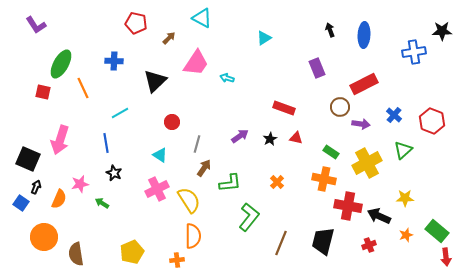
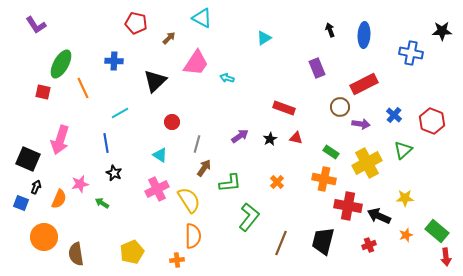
blue cross at (414, 52): moved 3 px left, 1 px down; rotated 20 degrees clockwise
blue square at (21, 203): rotated 14 degrees counterclockwise
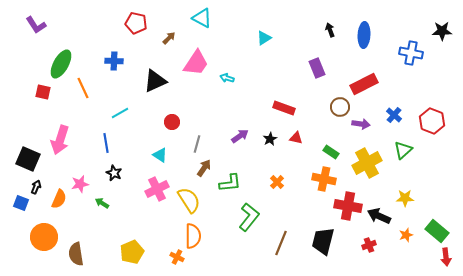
black triangle at (155, 81): rotated 20 degrees clockwise
orange cross at (177, 260): moved 3 px up; rotated 32 degrees clockwise
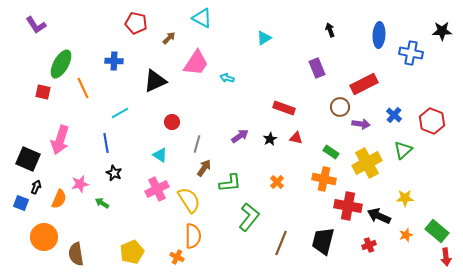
blue ellipse at (364, 35): moved 15 px right
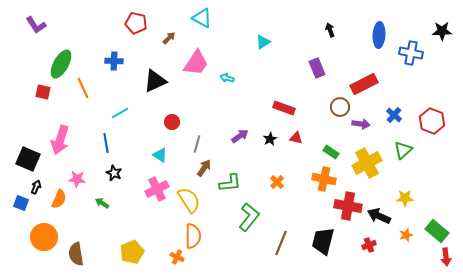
cyan triangle at (264, 38): moved 1 px left, 4 px down
pink star at (80, 184): moved 3 px left, 5 px up; rotated 18 degrees clockwise
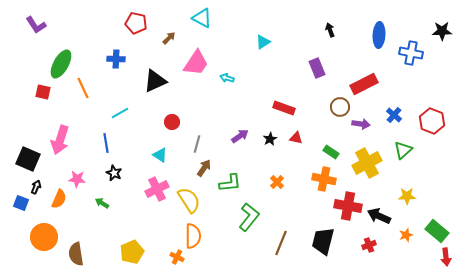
blue cross at (114, 61): moved 2 px right, 2 px up
yellow star at (405, 198): moved 2 px right, 2 px up
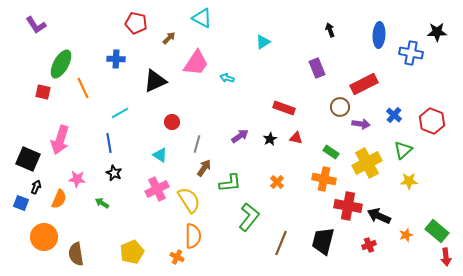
black star at (442, 31): moved 5 px left, 1 px down
blue line at (106, 143): moved 3 px right
yellow star at (407, 196): moved 2 px right, 15 px up
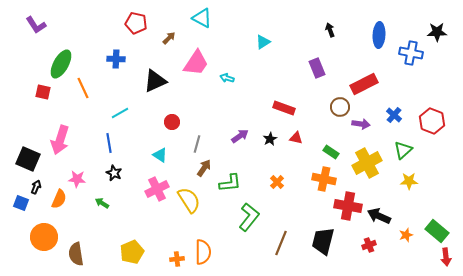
orange semicircle at (193, 236): moved 10 px right, 16 px down
orange cross at (177, 257): moved 2 px down; rotated 32 degrees counterclockwise
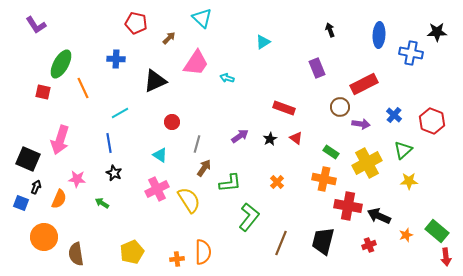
cyan triangle at (202, 18): rotated 15 degrees clockwise
red triangle at (296, 138): rotated 24 degrees clockwise
